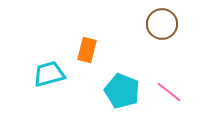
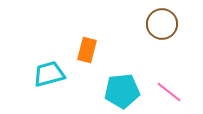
cyan pentagon: rotated 28 degrees counterclockwise
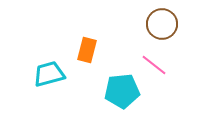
pink line: moved 15 px left, 27 px up
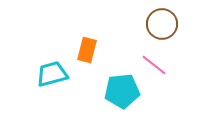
cyan trapezoid: moved 3 px right
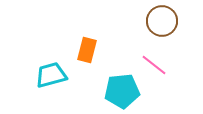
brown circle: moved 3 px up
cyan trapezoid: moved 1 px left, 1 px down
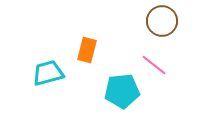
cyan trapezoid: moved 3 px left, 2 px up
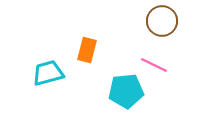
pink line: rotated 12 degrees counterclockwise
cyan pentagon: moved 4 px right
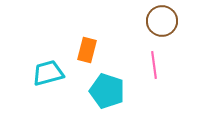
pink line: rotated 56 degrees clockwise
cyan pentagon: moved 19 px left; rotated 24 degrees clockwise
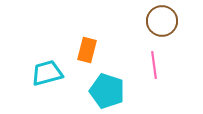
cyan trapezoid: moved 1 px left
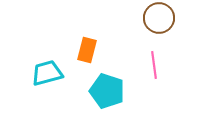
brown circle: moved 3 px left, 3 px up
